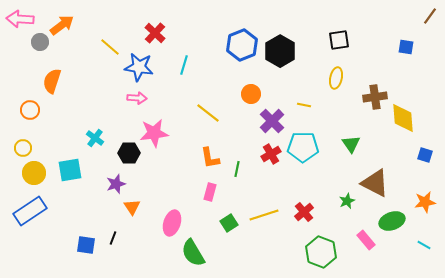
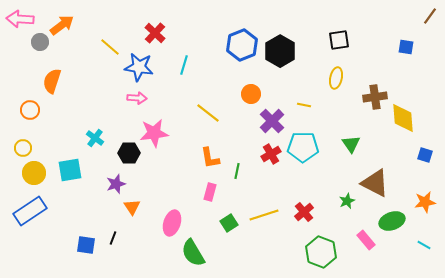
green line at (237, 169): moved 2 px down
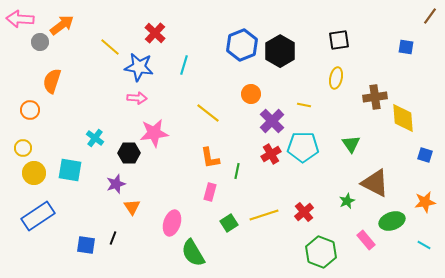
cyan square at (70, 170): rotated 20 degrees clockwise
blue rectangle at (30, 211): moved 8 px right, 5 px down
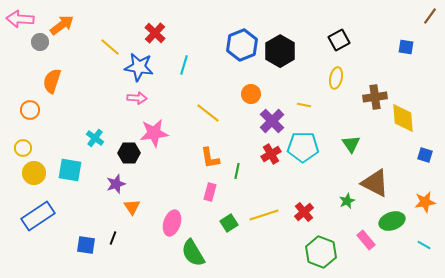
black square at (339, 40): rotated 20 degrees counterclockwise
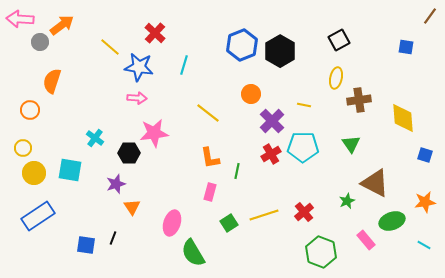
brown cross at (375, 97): moved 16 px left, 3 px down
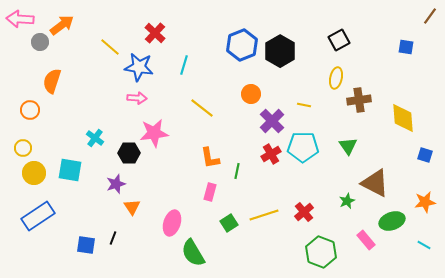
yellow line at (208, 113): moved 6 px left, 5 px up
green triangle at (351, 144): moved 3 px left, 2 px down
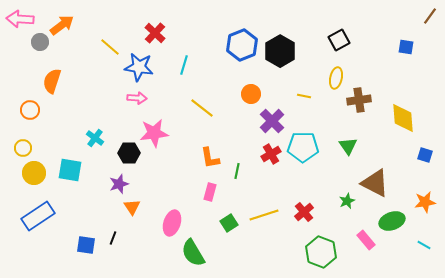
yellow line at (304, 105): moved 9 px up
purple star at (116, 184): moved 3 px right
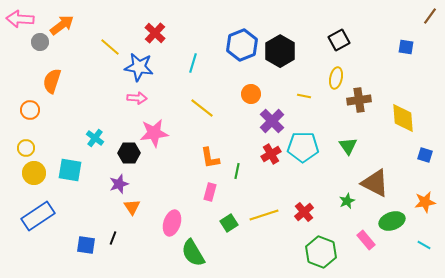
cyan line at (184, 65): moved 9 px right, 2 px up
yellow circle at (23, 148): moved 3 px right
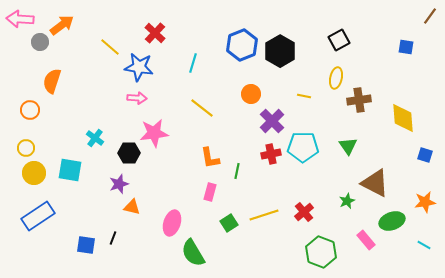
red cross at (271, 154): rotated 18 degrees clockwise
orange triangle at (132, 207): rotated 42 degrees counterclockwise
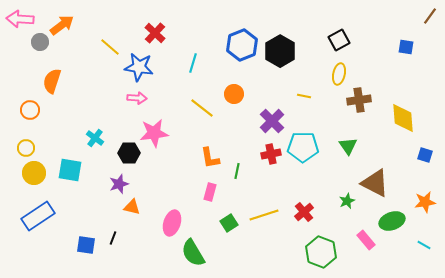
yellow ellipse at (336, 78): moved 3 px right, 4 px up
orange circle at (251, 94): moved 17 px left
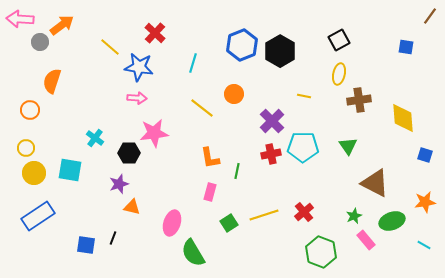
green star at (347, 201): moved 7 px right, 15 px down
